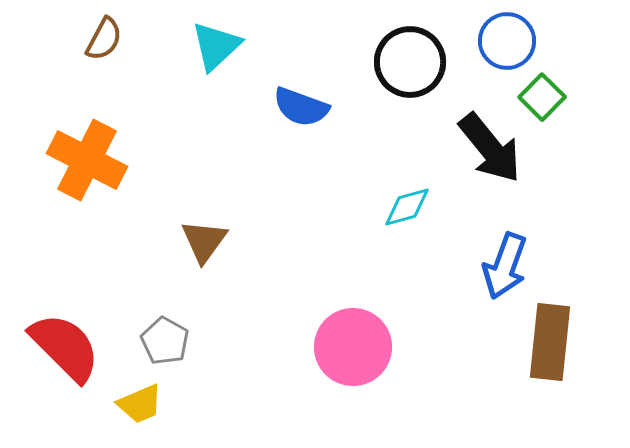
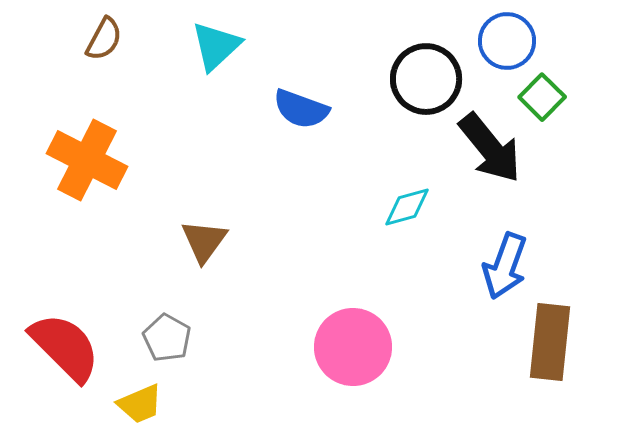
black circle: moved 16 px right, 17 px down
blue semicircle: moved 2 px down
gray pentagon: moved 2 px right, 3 px up
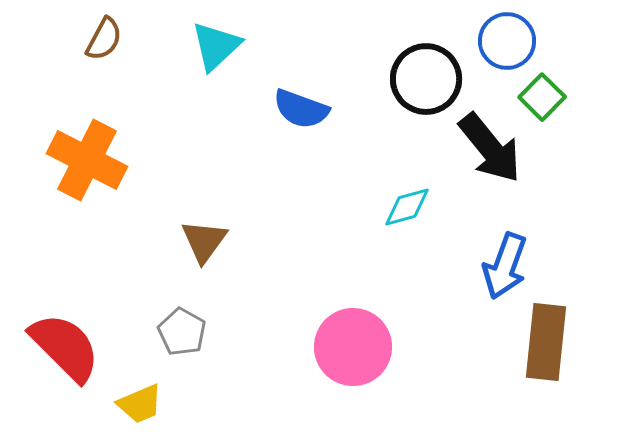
gray pentagon: moved 15 px right, 6 px up
brown rectangle: moved 4 px left
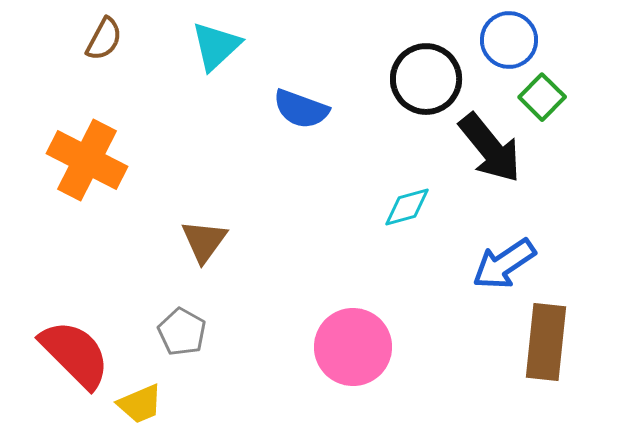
blue circle: moved 2 px right, 1 px up
blue arrow: moved 1 px left, 2 px up; rotated 36 degrees clockwise
red semicircle: moved 10 px right, 7 px down
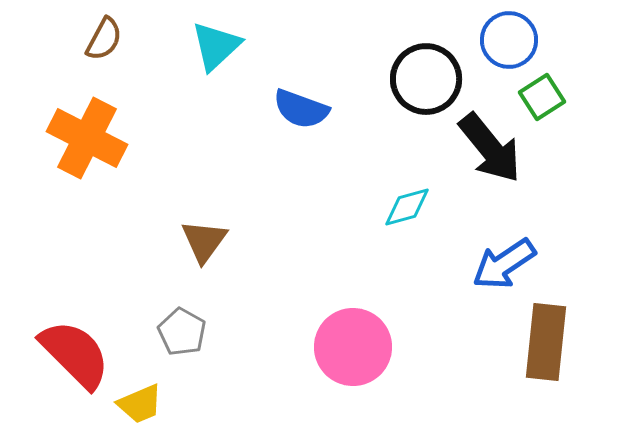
green square: rotated 12 degrees clockwise
orange cross: moved 22 px up
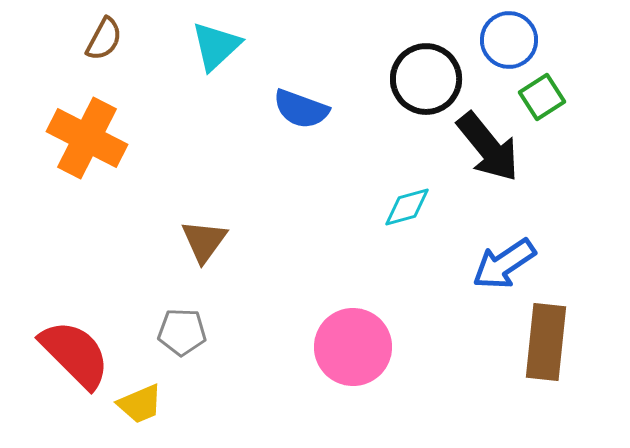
black arrow: moved 2 px left, 1 px up
gray pentagon: rotated 27 degrees counterclockwise
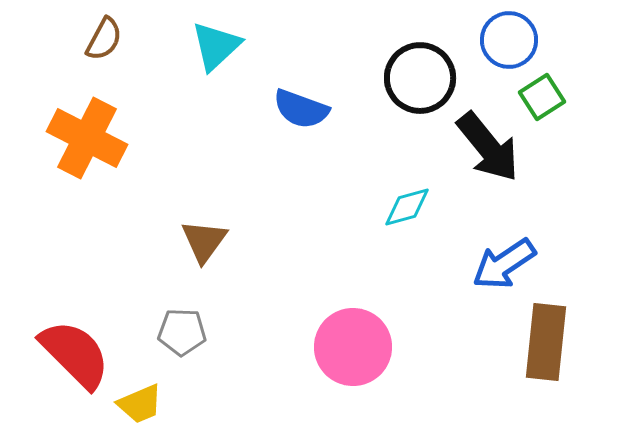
black circle: moved 6 px left, 1 px up
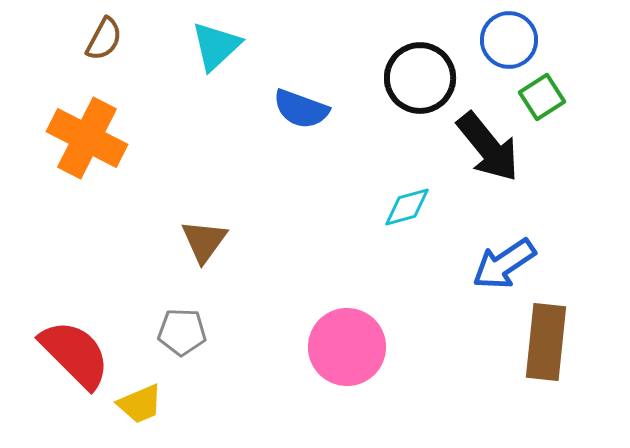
pink circle: moved 6 px left
